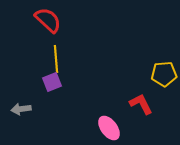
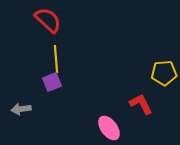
yellow pentagon: moved 1 px up
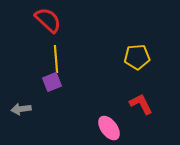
yellow pentagon: moved 27 px left, 16 px up
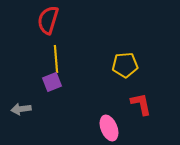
red semicircle: rotated 116 degrees counterclockwise
yellow pentagon: moved 12 px left, 8 px down
red L-shape: rotated 15 degrees clockwise
pink ellipse: rotated 15 degrees clockwise
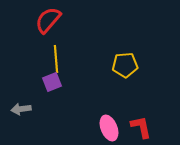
red semicircle: rotated 24 degrees clockwise
red L-shape: moved 23 px down
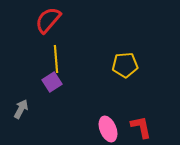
purple square: rotated 12 degrees counterclockwise
gray arrow: rotated 126 degrees clockwise
pink ellipse: moved 1 px left, 1 px down
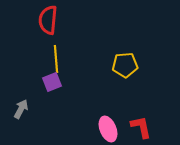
red semicircle: rotated 36 degrees counterclockwise
purple square: rotated 12 degrees clockwise
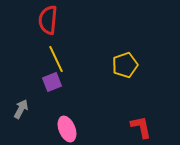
yellow line: rotated 20 degrees counterclockwise
yellow pentagon: rotated 15 degrees counterclockwise
pink ellipse: moved 41 px left
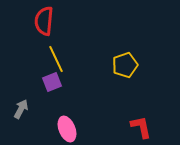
red semicircle: moved 4 px left, 1 px down
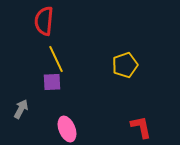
purple square: rotated 18 degrees clockwise
